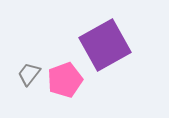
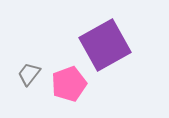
pink pentagon: moved 4 px right, 4 px down
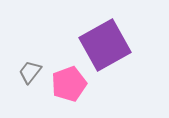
gray trapezoid: moved 1 px right, 2 px up
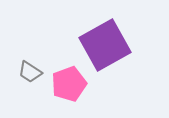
gray trapezoid: rotated 95 degrees counterclockwise
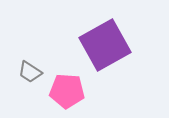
pink pentagon: moved 2 px left, 7 px down; rotated 24 degrees clockwise
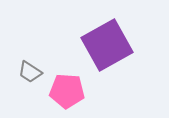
purple square: moved 2 px right
